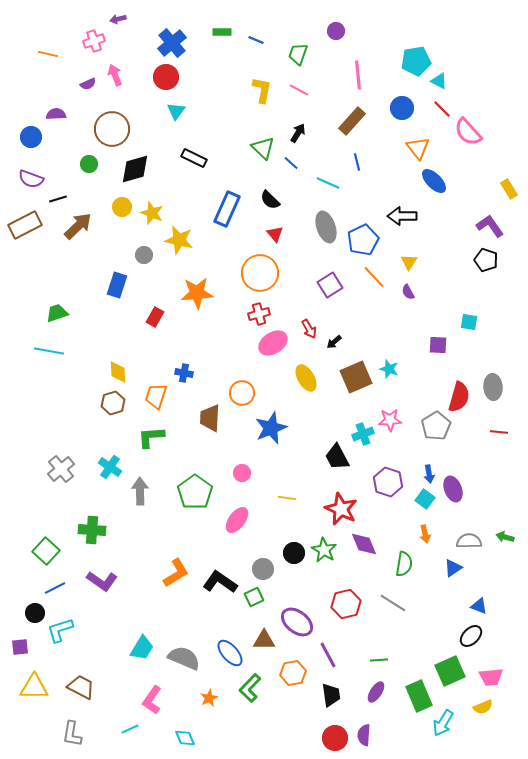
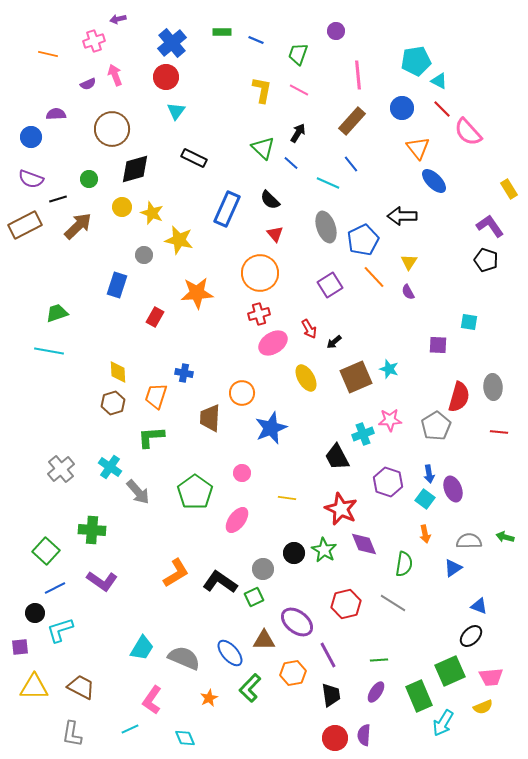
blue line at (357, 162): moved 6 px left, 2 px down; rotated 24 degrees counterclockwise
green circle at (89, 164): moved 15 px down
gray arrow at (140, 491): moved 2 px left, 1 px down; rotated 140 degrees clockwise
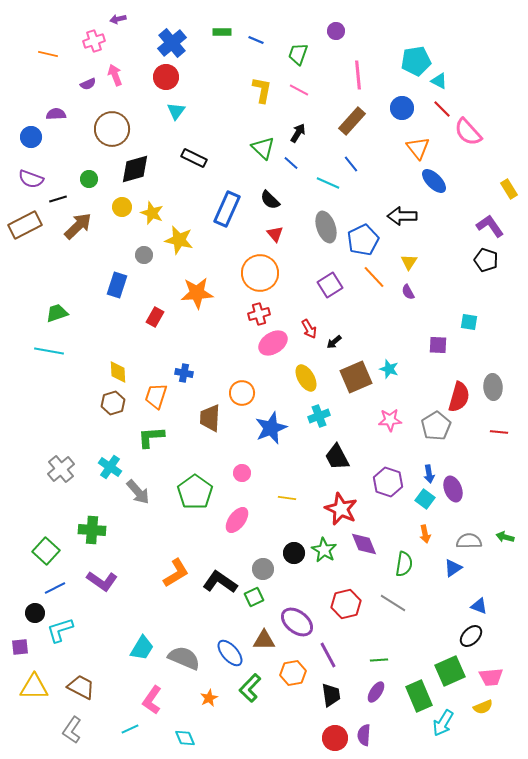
cyan cross at (363, 434): moved 44 px left, 18 px up
gray L-shape at (72, 734): moved 4 px up; rotated 24 degrees clockwise
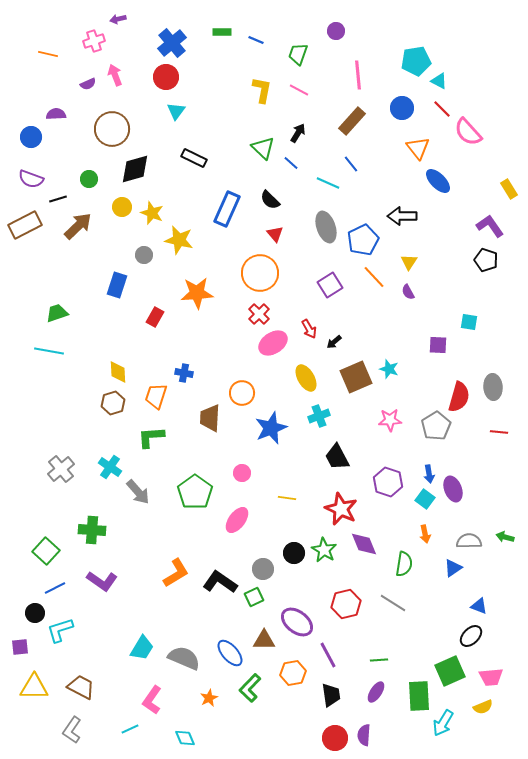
blue ellipse at (434, 181): moved 4 px right
red cross at (259, 314): rotated 30 degrees counterclockwise
green rectangle at (419, 696): rotated 20 degrees clockwise
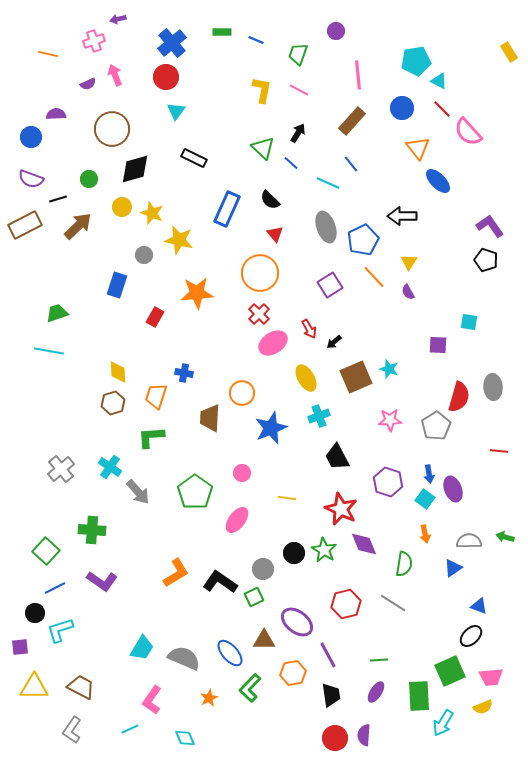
yellow rectangle at (509, 189): moved 137 px up
red line at (499, 432): moved 19 px down
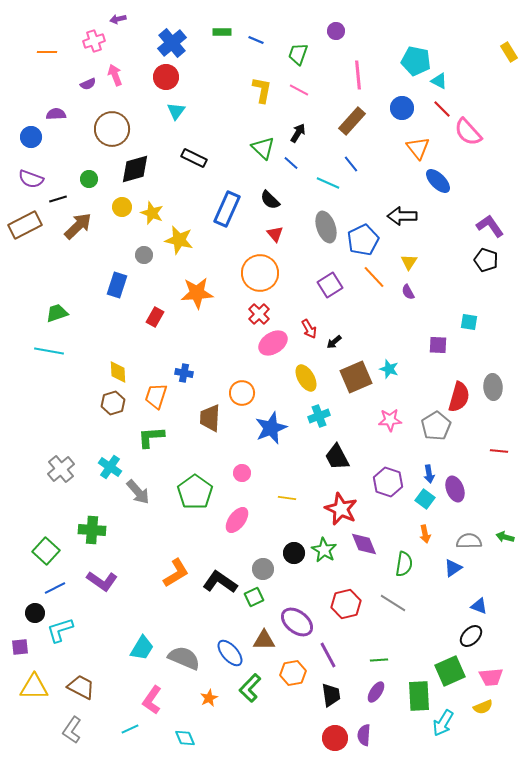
orange line at (48, 54): moved 1 px left, 2 px up; rotated 12 degrees counterclockwise
cyan pentagon at (416, 61): rotated 20 degrees clockwise
purple ellipse at (453, 489): moved 2 px right
